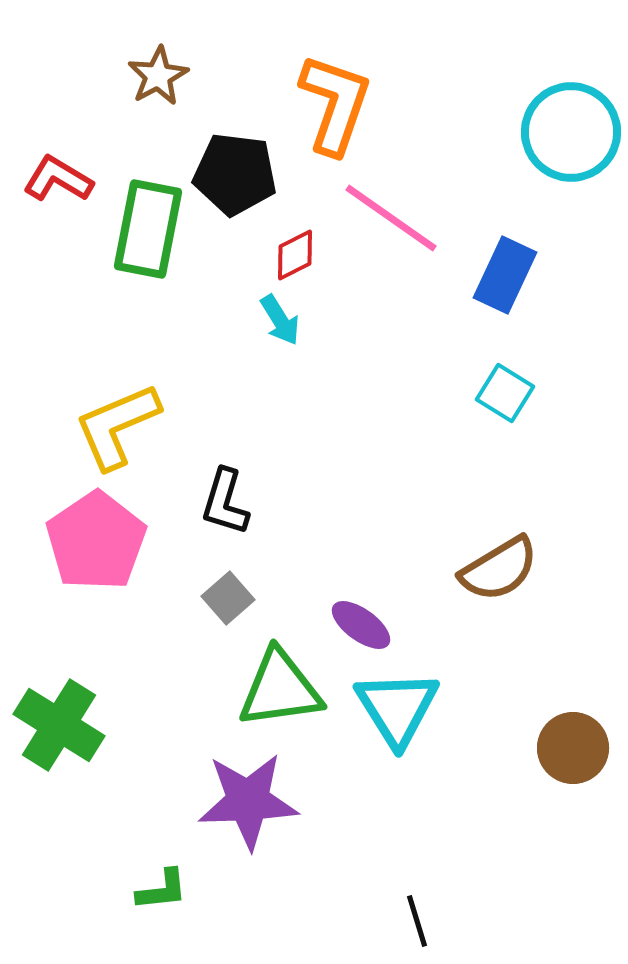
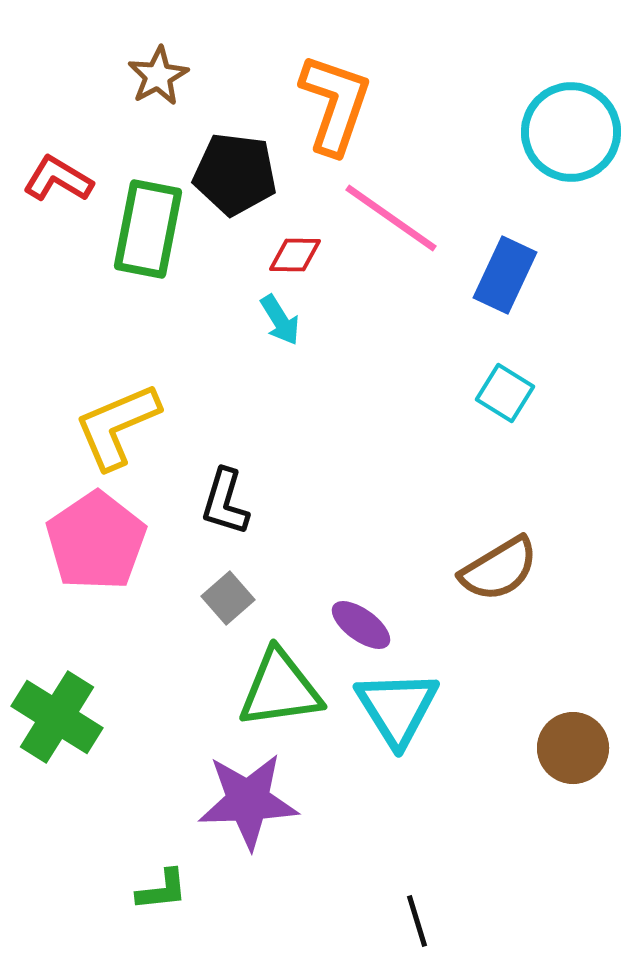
red diamond: rotated 28 degrees clockwise
green cross: moved 2 px left, 8 px up
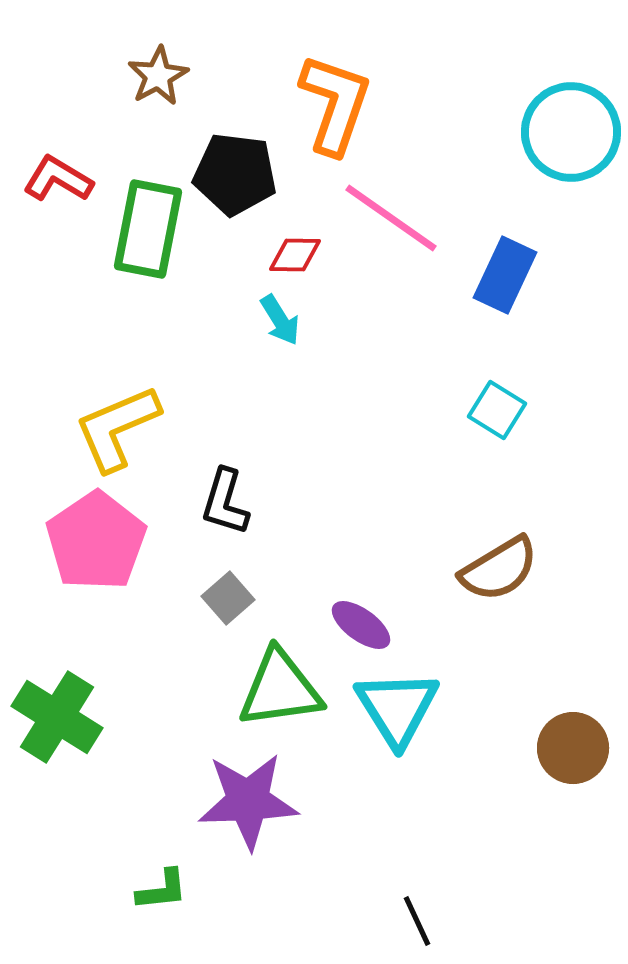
cyan square: moved 8 px left, 17 px down
yellow L-shape: moved 2 px down
black line: rotated 8 degrees counterclockwise
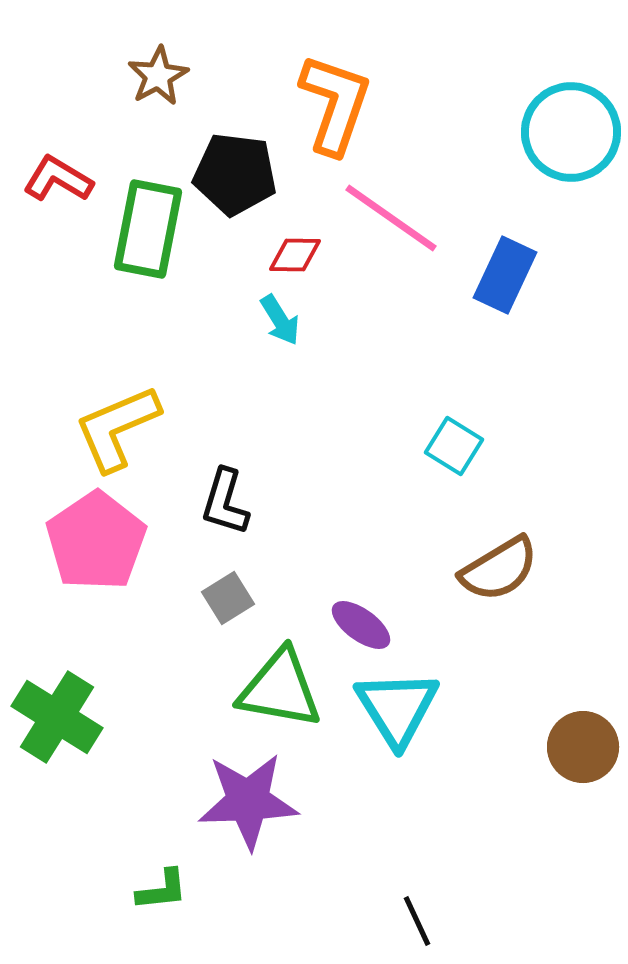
cyan square: moved 43 px left, 36 px down
gray square: rotated 9 degrees clockwise
green triangle: rotated 18 degrees clockwise
brown circle: moved 10 px right, 1 px up
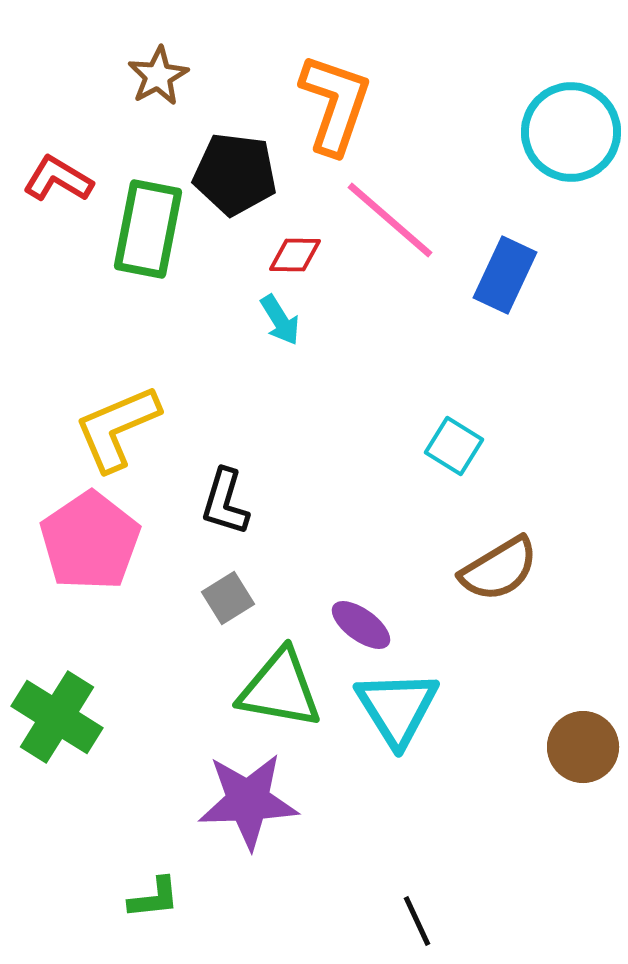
pink line: moved 1 px left, 2 px down; rotated 6 degrees clockwise
pink pentagon: moved 6 px left
green L-shape: moved 8 px left, 8 px down
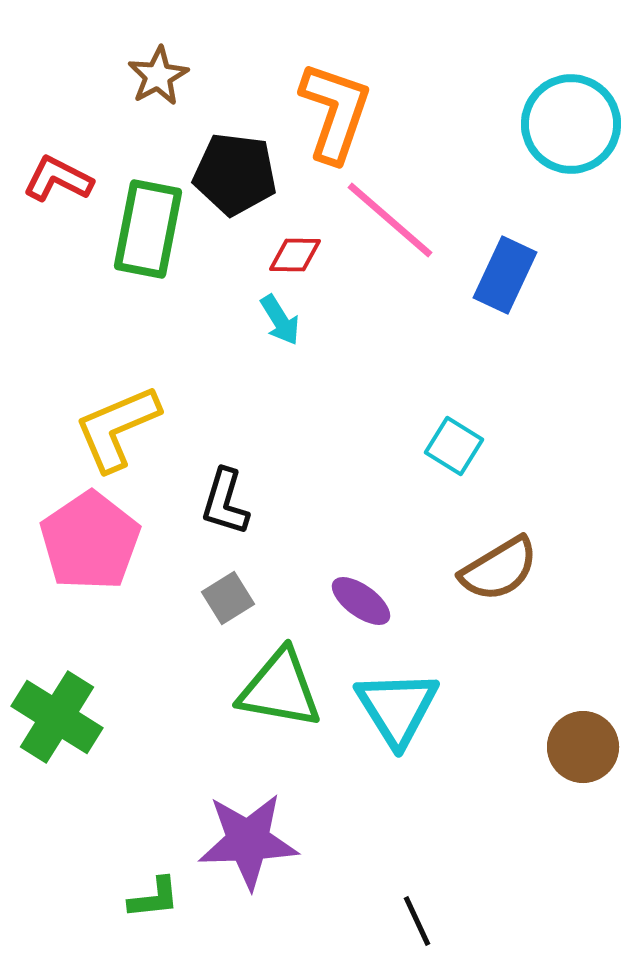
orange L-shape: moved 8 px down
cyan circle: moved 8 px up
red L-shape: rotated 4 degrees counterclockwise
purple ellipse: moved 24 px up
purple star: moved 40 px down
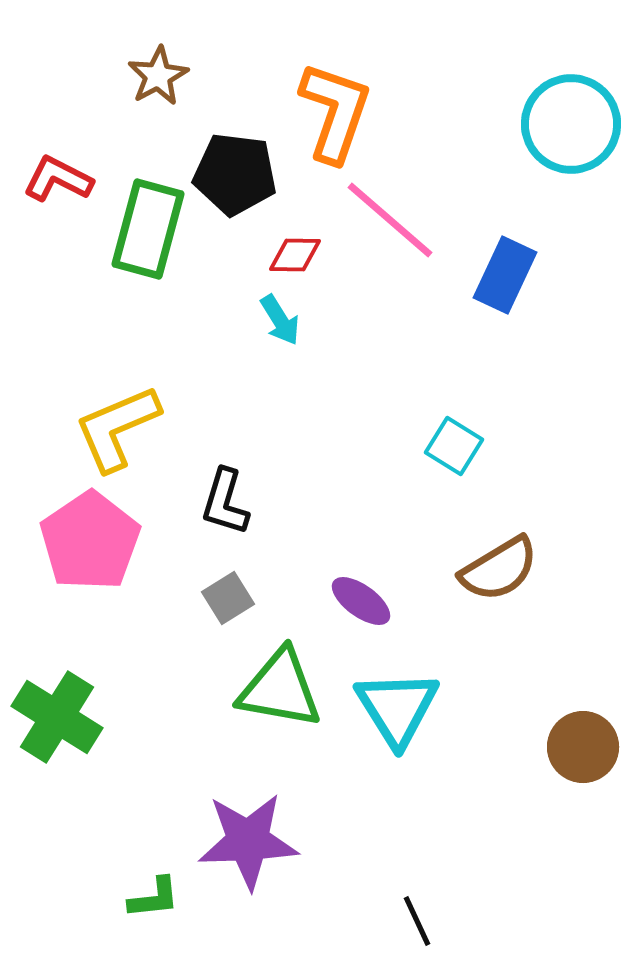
green rectangle: rotated 4 degrees clockwise
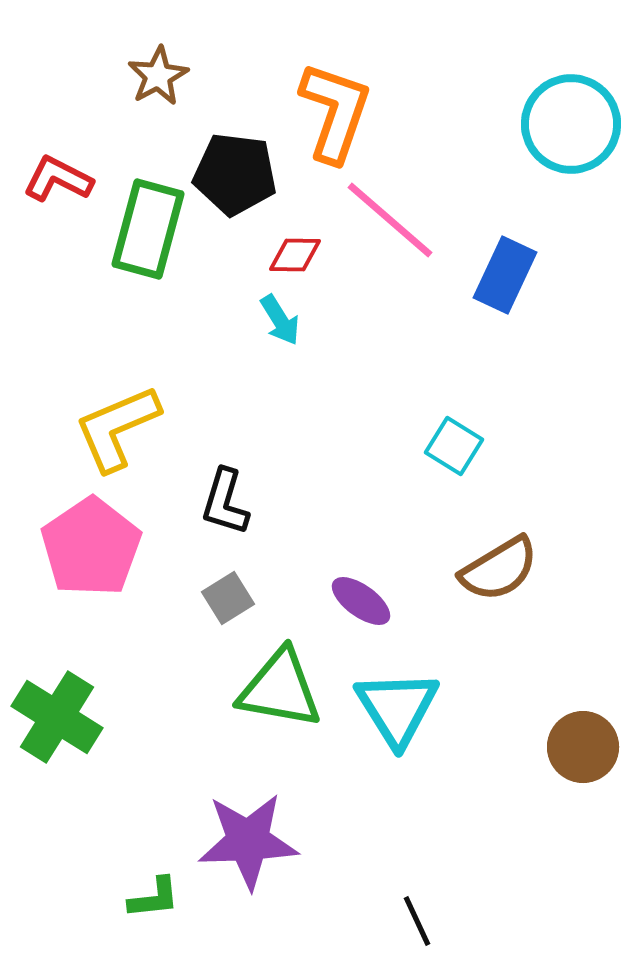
pink pentagon: moved 1 px right, 6 px down
